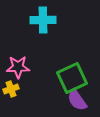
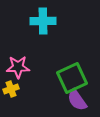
cyan cross: moved 1 px down
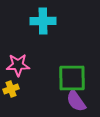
pink star: moved 2 px up
green square: rotated 24 degrees clockwise
purple semicircle: moved 1 px left, 1 px down
